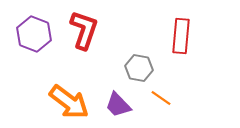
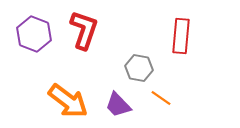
orange arrow: moved 1 px left, 1 px up
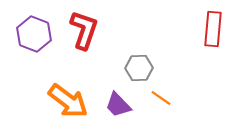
red rectangle: moved 32 px right, 7 px up
gray hexagon: rotated 12 degrees counterclockwise
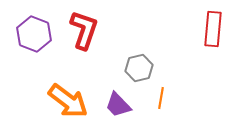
gray hexagon: rotated 12 degrees counterclockwise
orange line: rotated 65 degrees clockwise
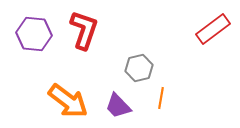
red rectangle: rotated 48 degrees clockwise
purple hexagon: rotated 16 degrees counterclockwise
purple trapezoid: moved 1 px down
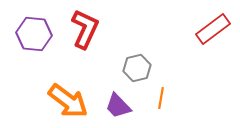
red L-shape: moved 1 px right, 1 px up; rotated 6 degrees clockwise
gray hexagon: moved 2 px left
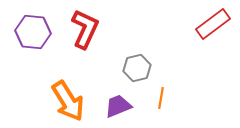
red rectangle: moved 5 px up
purple hexagon: moved 1 px left, 2 px up
orange arrow: rotated 21 degrees clockwise
purple trapezoid: rotated 112 degrees clockwise
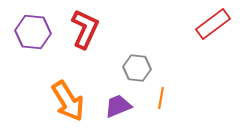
gray hexagon: rotated 20 degrees clockwise
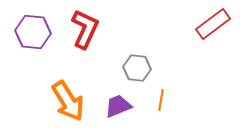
orange line: moved 2 px down
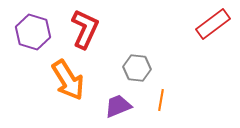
purple hexagon: rotated 12 degrees clockwise
orange arrow: moved 21 px up
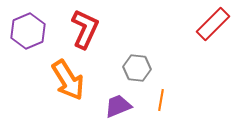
red rectangle: rotated 8 degrees counterclockwise
purple hexagon: moved 5 px left, 1 px up; rotated 20 degrees clockwise
